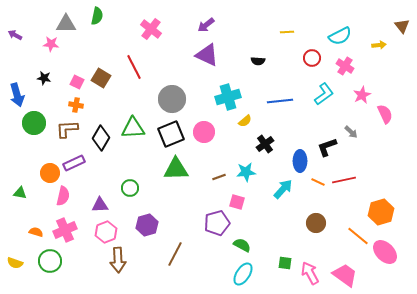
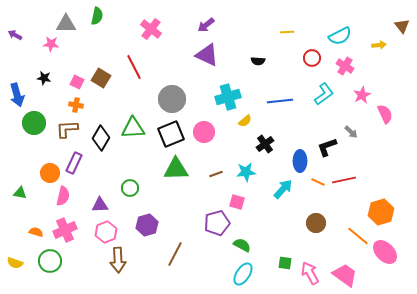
purple rectangle at (74, 163): rotated 40 degrees counterclockwise
brown line at (219, 177): moved 3 px left, 3 px up
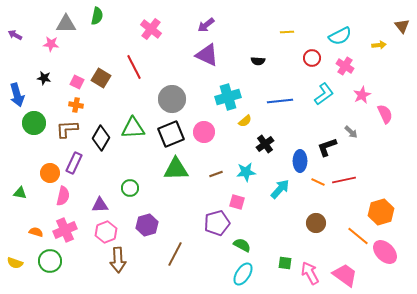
cyan arrow at (283, 189): moved 3 px left
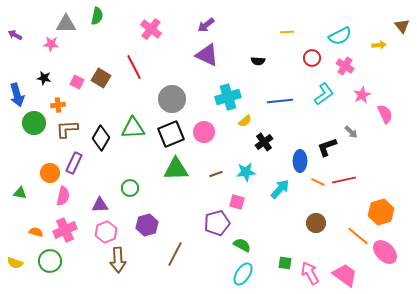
orange cross at (76, 105): moved 18 px left; rotated 16 degrees counterclockwise
black cross at (265, 144): moved 1 px left, 2 px up
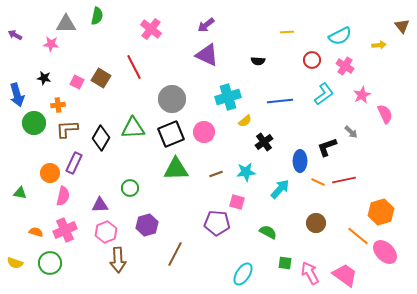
red circle at (312, 58): moved 2 px down
purple pentagon at (217, 223): rotated 20 degrees clockwise
green semicircle at (242, 245): moved 26 px right, 13 px up
green circle at (50, 261): moved 2 px down
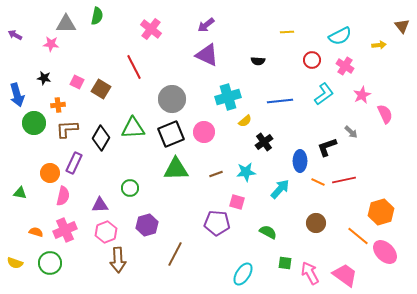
brown square at (101, 78): moved 11 px down
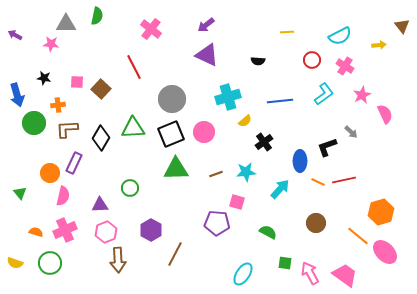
pink square at (77, 82): rotated 24 degrees counterclockwise
brown square at (101, 89): rotated 12 degrees clockwise
green triangle at (20, 193): rotated 40 degrees clockwise
purple hexagon at (147, 225): moved 4 px right, 5 px down; rotated 15 degrees counterclockwise
